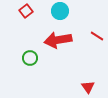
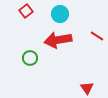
cyan circle: moved 3 px down
red triangle: moved 1 px left, 1 px down
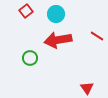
cyan circle: moved 4 px left
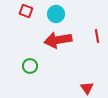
red square: rotated 32 degrees counterclockwise
red line: rotated 48 degrees clockwise
green circle: moved 8 px down
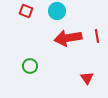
cyan circle: moved 1 px right, 3 px up
red arrow: moved 10 px right, 2 px up
red triangle: moved 10 px up
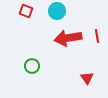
green circle: moved 2 px right
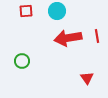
red square: rotated 24 degrees counterclockwise
green circle: moved 10 px left, 5 px up
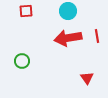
cyan circle: moved 11 px right
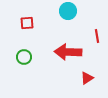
red square: moved 1 px right, 12 px down
red arrow: moved 14 px down; rotated 12 degrees clockwise
green circle: moved 2 px right, 4 px up
red triangle: rotated 32 degrees clockwise
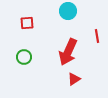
red arrow: rotated 68 degrees counterclockwise
red triangle: moved 13 px left, 1 px down
